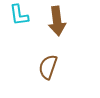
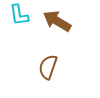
brown arrow: rotated 128 degrees clockwise
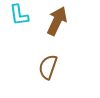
brown arrow: rotated 84 degrees clockwise
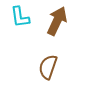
cyan L-shape: moved 1 px right, 2 px down
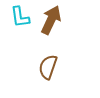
brown arrow: moved 6 px left, 1 px up
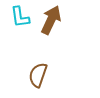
brown semicircle: moved 10 px left, 8 px down
